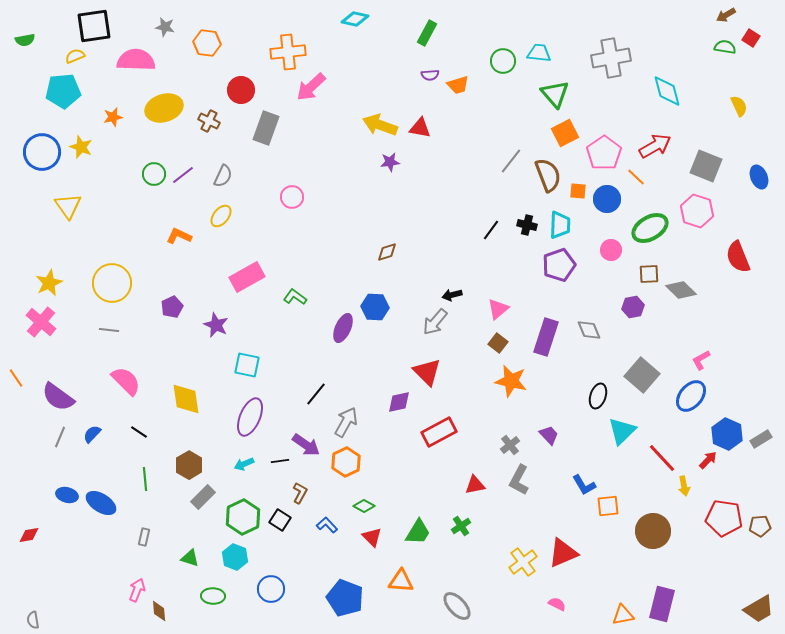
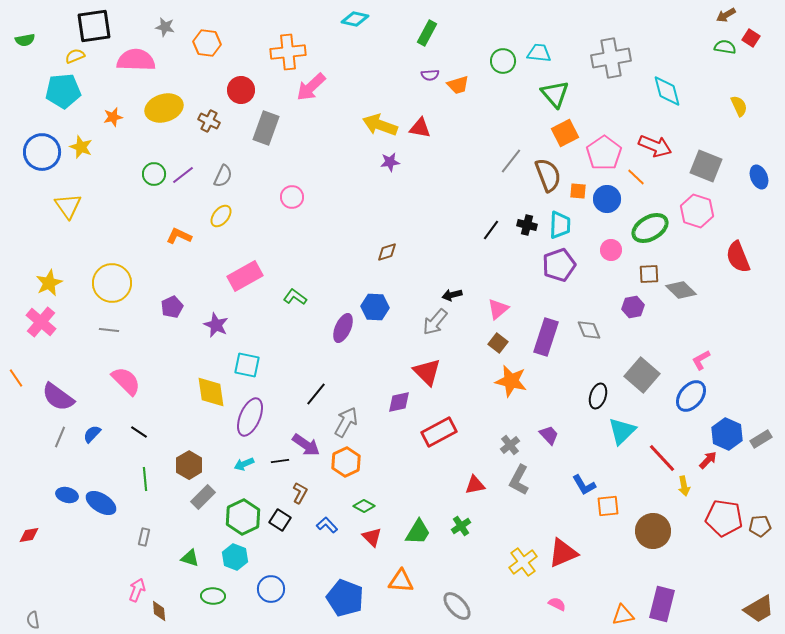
red arrow at (655, 146): rotated 52 degrees clockwise
pink rectangle at (247, 277): moved 2 px left, 1 px up
yellow diamond at (186, 399): moved 25 px right, 7 px up
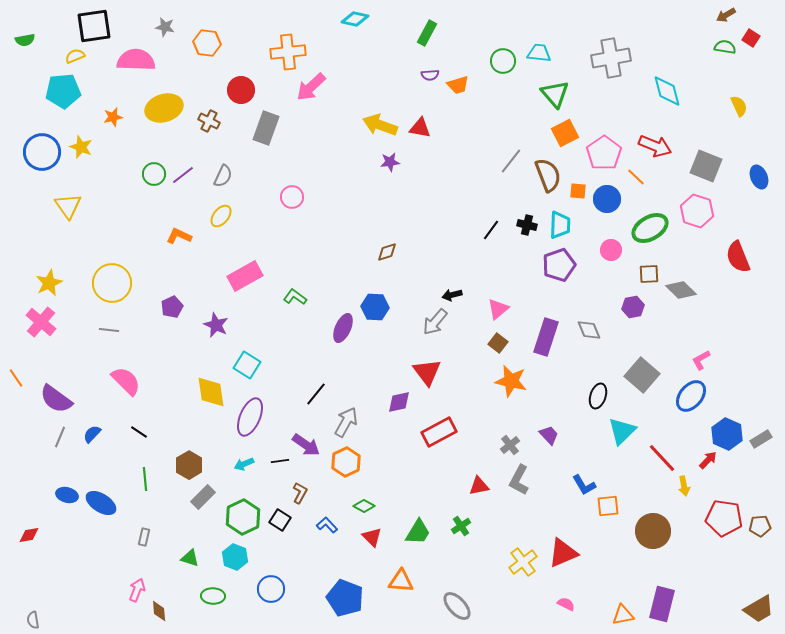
cyan square at (247, 365): rotated 20 degrees clockwise
red triangle at (427, 372): rotated 8 degrees clockwise
purple semicircle at (58, 397): moved 2 px left, 2 px down
red triangle at (475, 485): moved 4 px right, 1 px down
pink semicircle at (557, 604): moved 9 px right
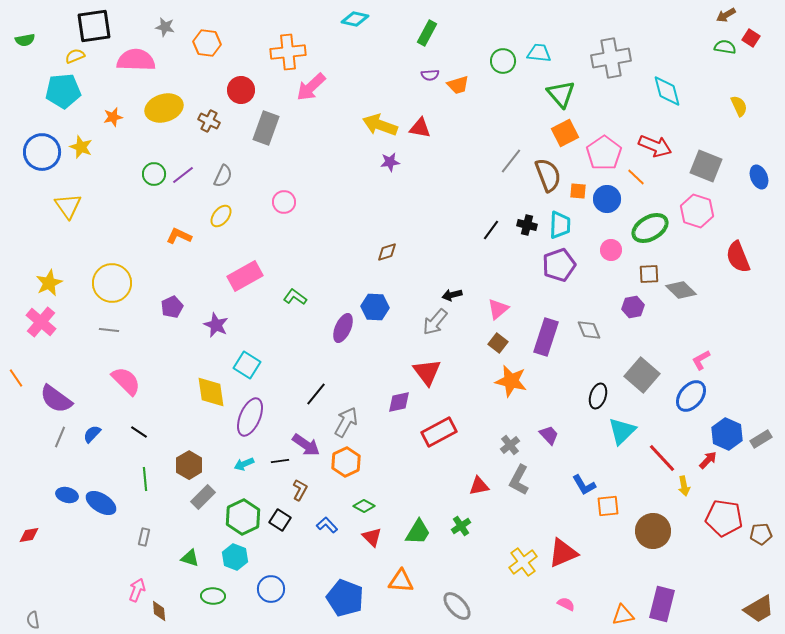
green triangle at (555, 94): moved 6 px right
pink circle at (292, 197): moved 8 px left, 5 px down
brown L-shape at (300, 493): moved 3 px up
brown pentagon at (760, 526): moved 1 px right, 8 px down
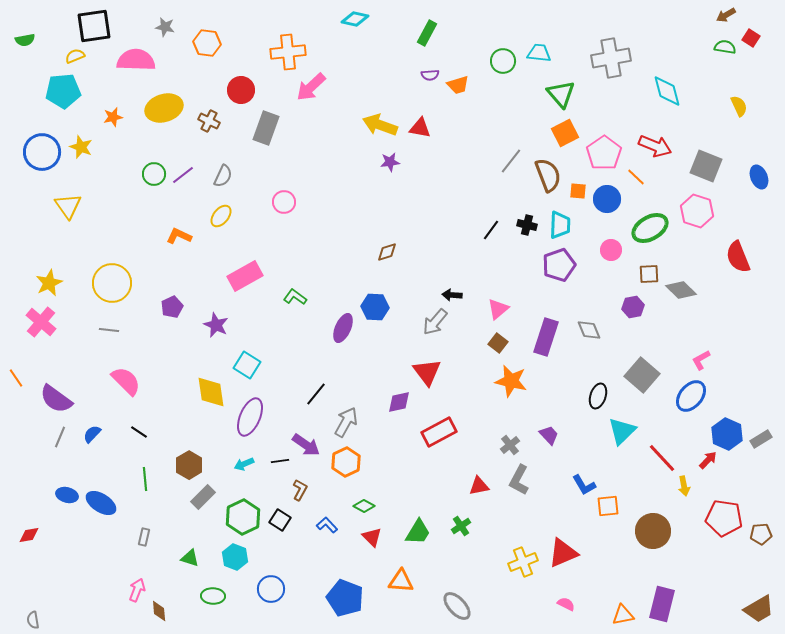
black arrow at (452, 295): rotated 18 degrees clockwise
yellow cross at (523, 562): rotated 16 degrees clockwise
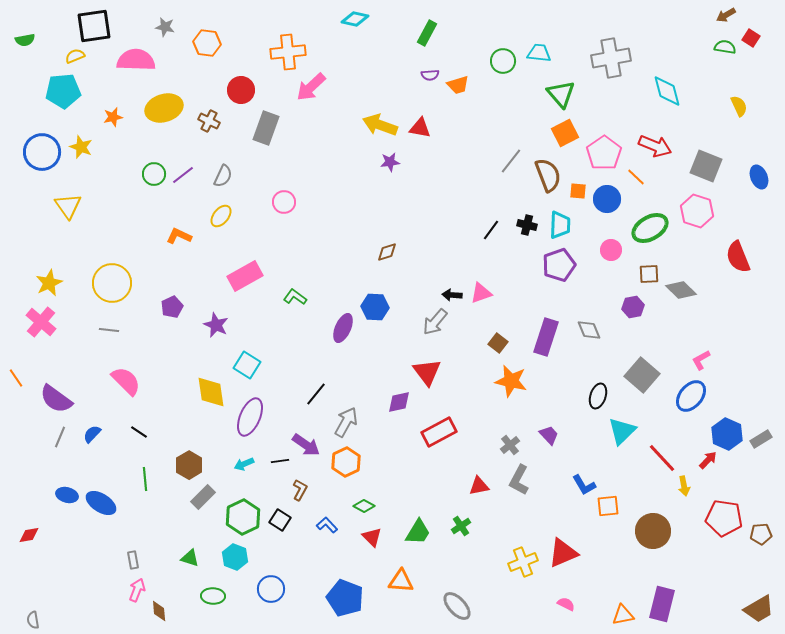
pink triangle at (498, 309): moved 17 px left, 16 px up; rotated 20 degrees clockwise
gray rectangle at (144, 537): moved 11 px left, 23 px down; rotated 24 degrees counterclockwise
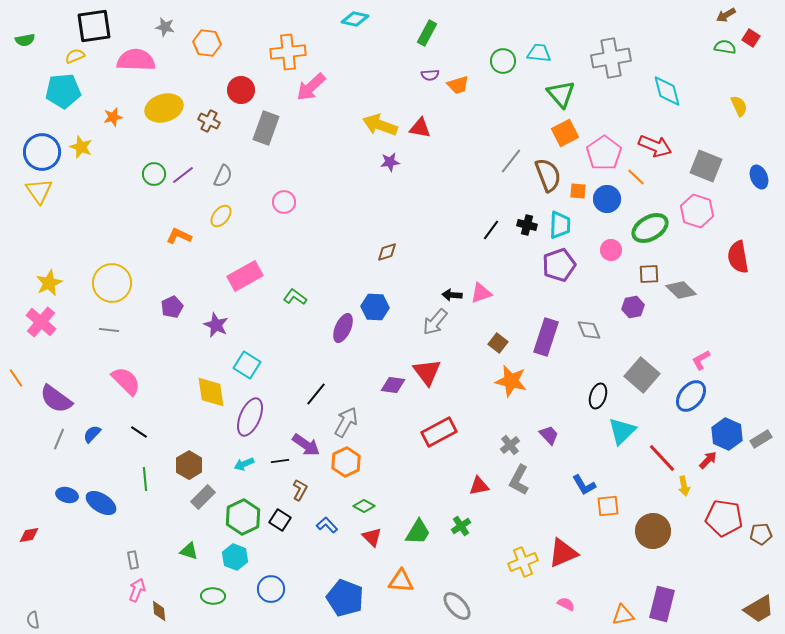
yellow triangle at (68, 206): moved 29 px left, 15 px up
red semicircle at (738, 257): rotated 12 degrees clockwise
purple diamond at (399, 402): moved 6 px left, 17 px up; rotated 20 degrees clockwise
gray line at (60, 437): moved 1 px left, 2 px down
green triangle at (190, 558): moved 1 px left, 7 px up
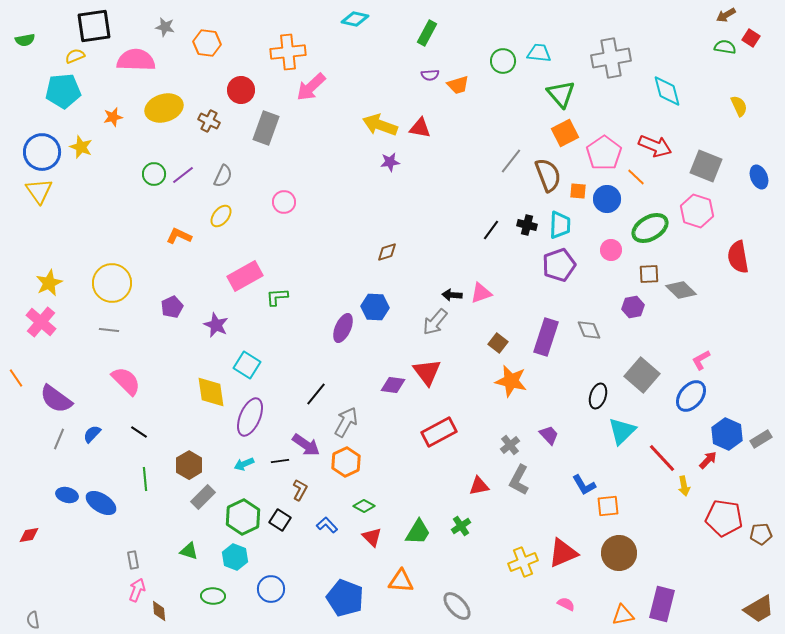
green L-shape at (295, 297): moved 18 px left; rotated 40 degrees counterclockwise
brown circle at (653, 531): moved 34 px left, 22 px down
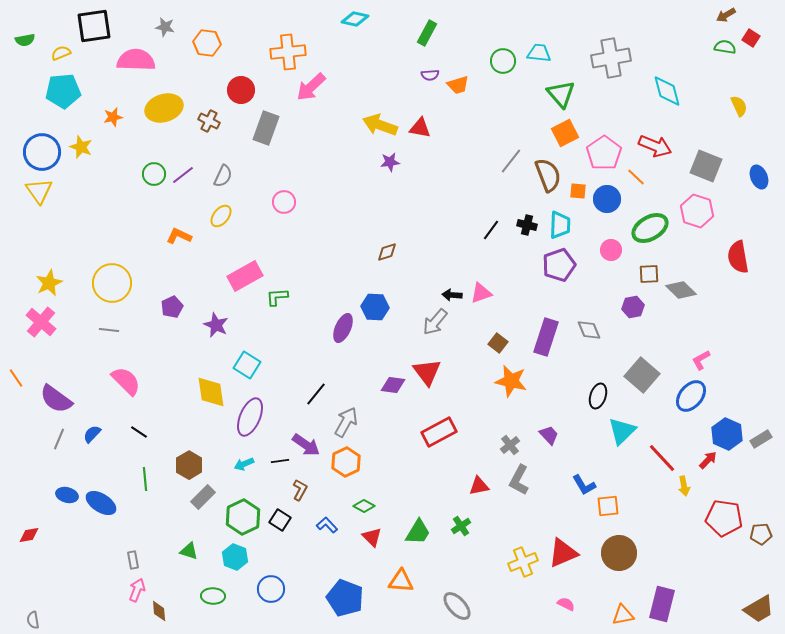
yellow semicircle at (75, 56): moved 14 px left, 3 px up
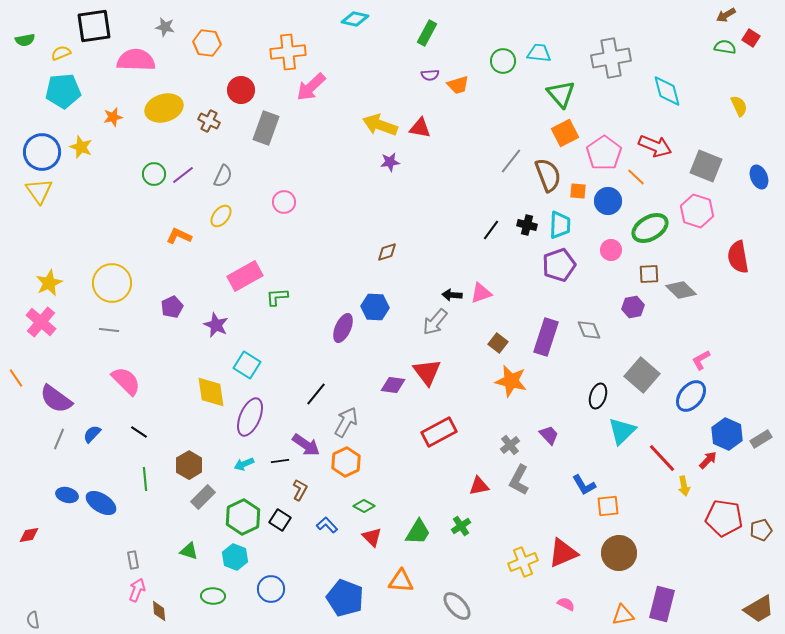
blue circle at (607, 199): moved 1 px right, 2 px down
brown pentagon at (761, 534): moved 4 px up; rotated 10 degrees counterclockwise
